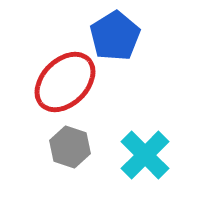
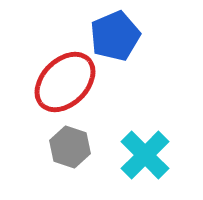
blue pentagon: rotated 9 degrees clockwise
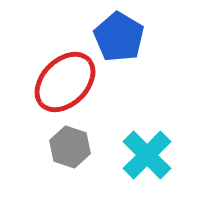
blue pentagon: moved 4 px right, 1 px down; rotated 18 degrees counterclockwise
cyan cross: moved 2 px right
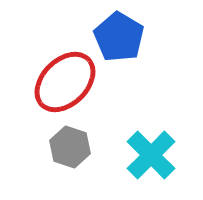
cyan cross: moved 4 px right
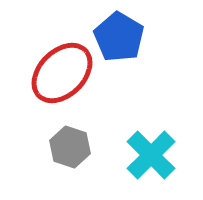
red ellipse: moved 3 px left, 9 px up
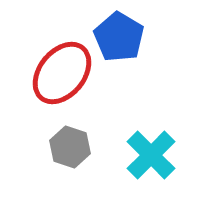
red ellipse: rotated 6 degrees counterclockwise
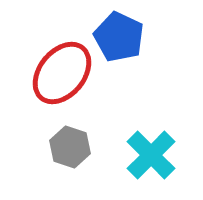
blue pentagon: rotated 6 degrees counterclockwise
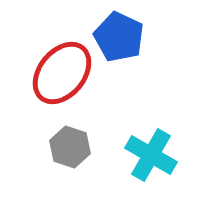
cyan cross: rotated 15 degrees counterclockwise
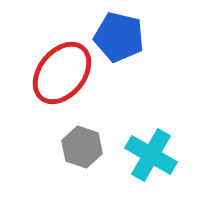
blue pentagon: rotated 12 degrees counterclockwise
gray hexagon: moved 12 px right
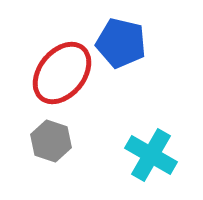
blue pentagon: moved 2 px right, 6 px down
gray hexagon: moved 31 px left, 6 px up
